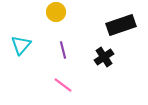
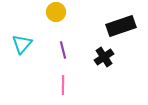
black rectangle: moved 1 px down
cyan triangle: moved 1 px right, 1 px up
pink line: rotated 54 degrees clockwise
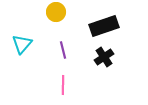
black rectangle: moved 17 px left
